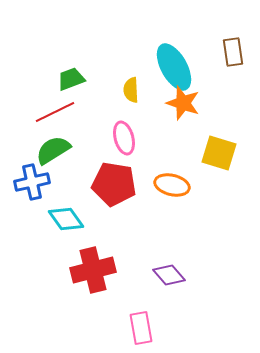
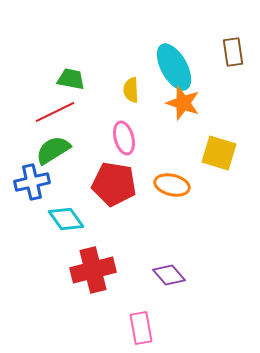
green trapezoid: rotated 32 degrees clockwise
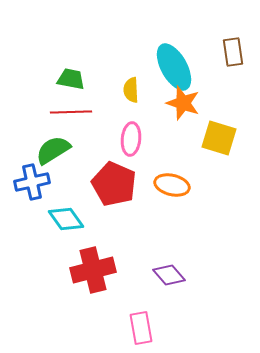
red line: moved 16 px right; rotated 24 degrees clockwise
pink ellipse: moved 7 px right, 1 px down; rotated 20 degrees clockwise
yellow square: moved 15 px up
red pentagon: rotated 15 degrees clockwise
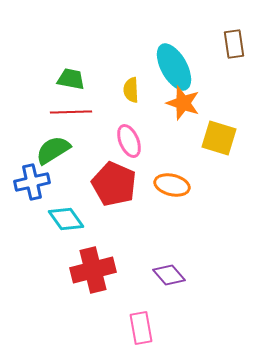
brown rectangle: moved 1 px right, 8 px up
pink ellipse: moved 2 px left, 2 px down; rotated 28 degrees counterclockwise
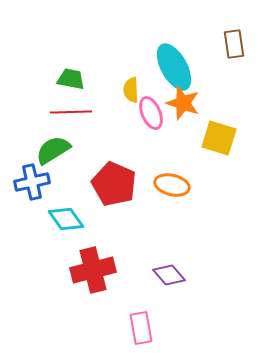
pink ellipse: moved 22 px right, 28 px up
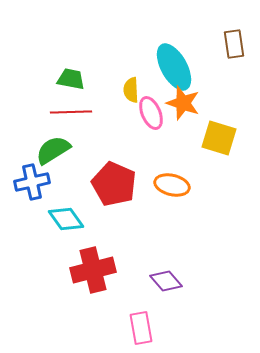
purple diamond: moved 3 px left, 6 px down
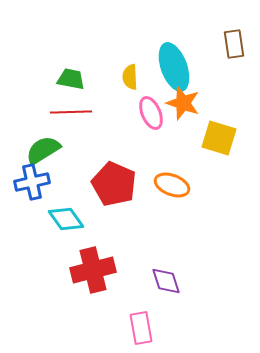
cyan ellipse: rotated 9 degrees clockwise
yellow semicircle: moved 1 px left, 13 px up
green semicircle: moved 10 px left
orange ellipse: rotated 8 degrees clockwise
purple diamond: rotated 24 degrees clockwise
